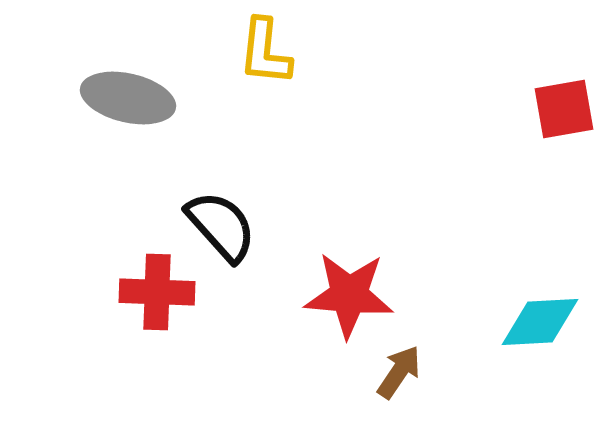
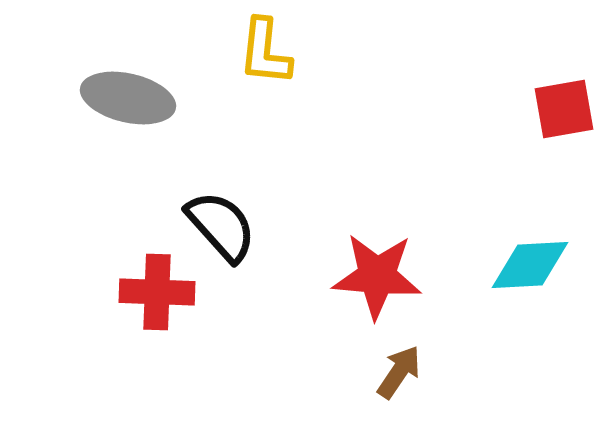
red star: moved 28 px right, 19 px up
cyan diamond: moved 10 px left, 57 px up
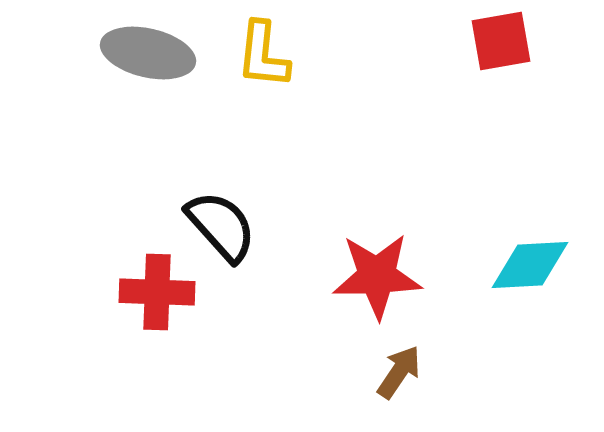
yellow L-shape: moved 2 px left, 3 px down
gray ellipse: moved 20 px right, 45 px up
red square: moved 63 px left, 68 px up
red star: rotated 6 degrees counterclockwise
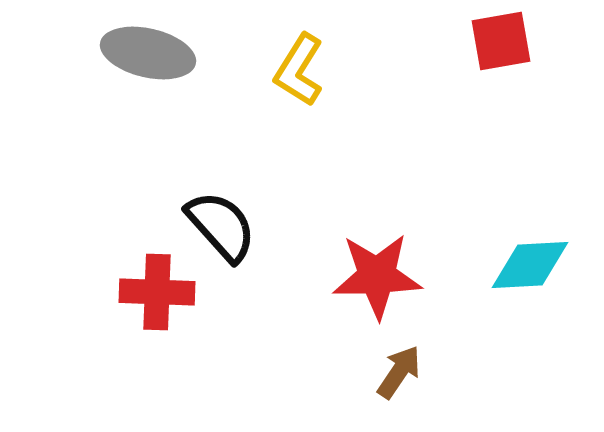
yellow L-shape: moved 36 px right, 15 px down; rotated 26 degrees clockwise
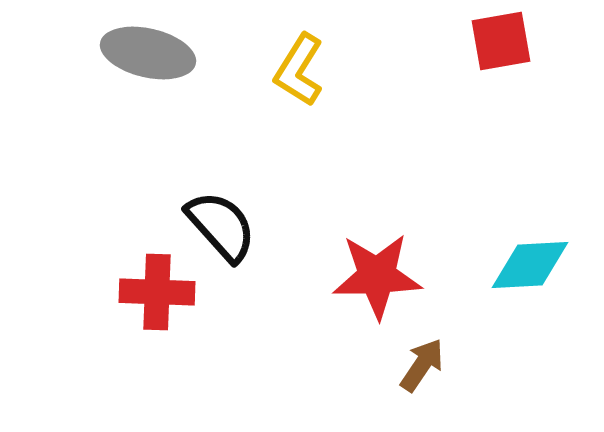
brown arrow: moved 23 px right, 7 px up
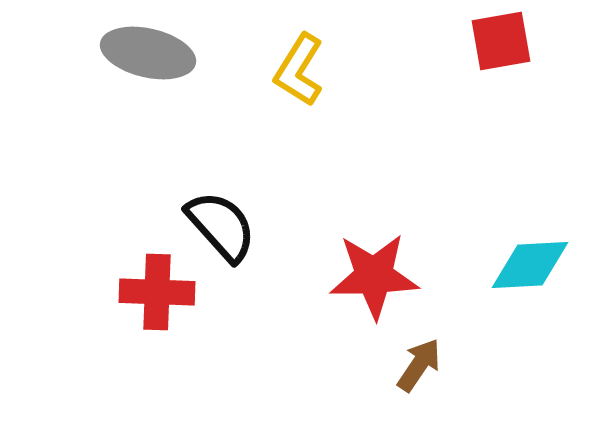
red star: moved 3 px left
brown arrow: moved 3 px left
